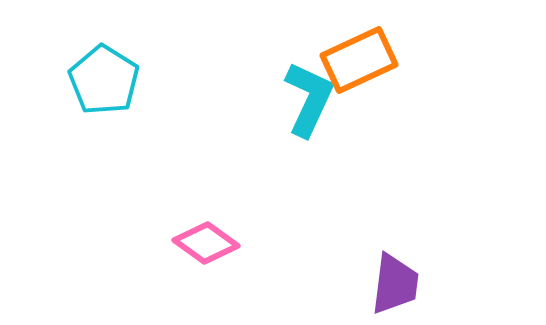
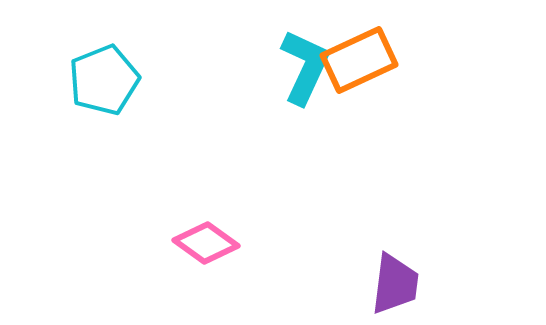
cyan pentagon: rotated 18 degrees clockwise
cyan L-shape: moved 4 px left, 32 px up
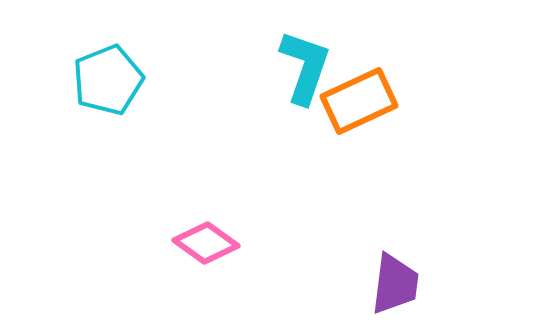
orange rectangle: moved 41 px down
cyan L-shape: rotated 6 degrees counterclockwise
cyan pentagon: moved 4 px right
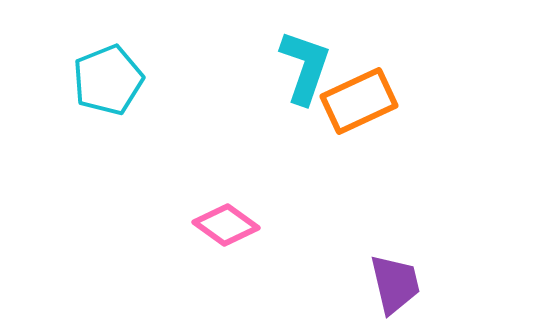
pink diamond: moved 20 px right, 18 px up
purple trapezoid: rotated 20 degrees counterclockwise
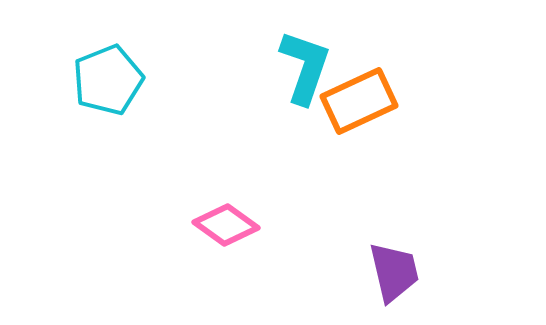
purple trapezoid: moved 1 px left, 12 px up
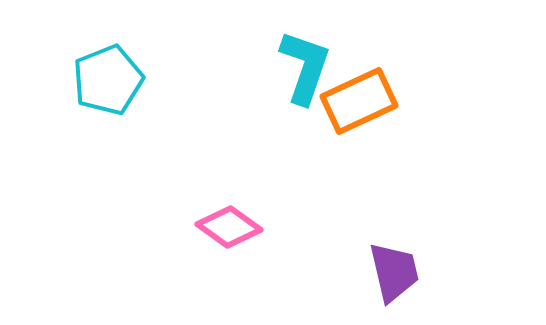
pink diamond: moved 3 px right, 2 px down
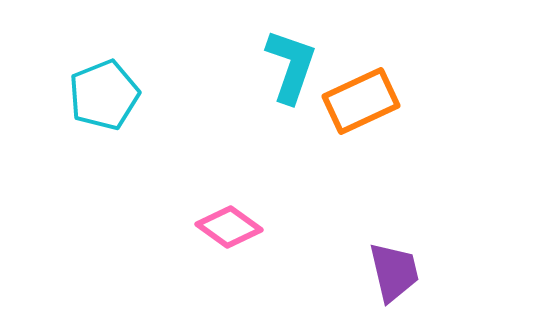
cyan L-shape: moved 14 px left, 1 px up
cyan pentagon: moved 4 px left, 15 px down
orange rectangle: moved 2 px right
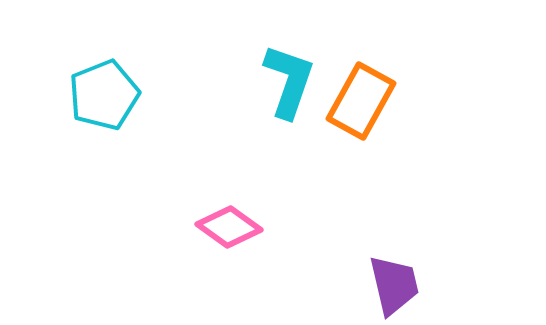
cyan L-shape: moved 2 px left, 15 px down
orange rectangle: rotated 36 degrees counterclockwise
purple trapezoid: moved 13 px down
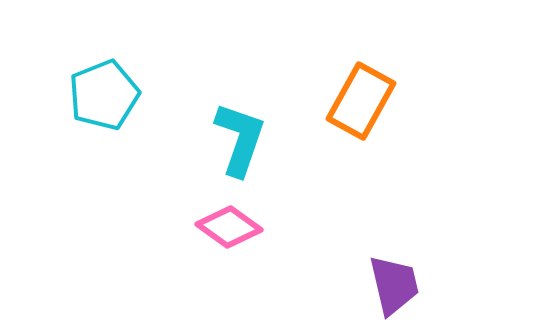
cyan L-shape: moved 49 px left, 58 px down
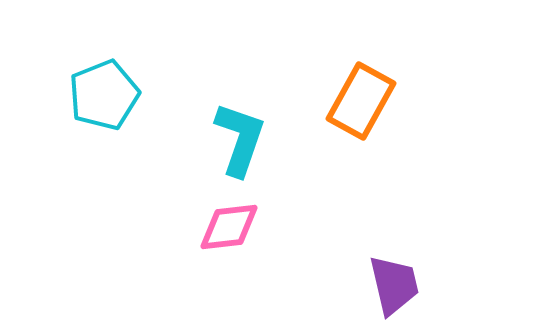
pink diamond: rotated 42 degrees counterclockwise
